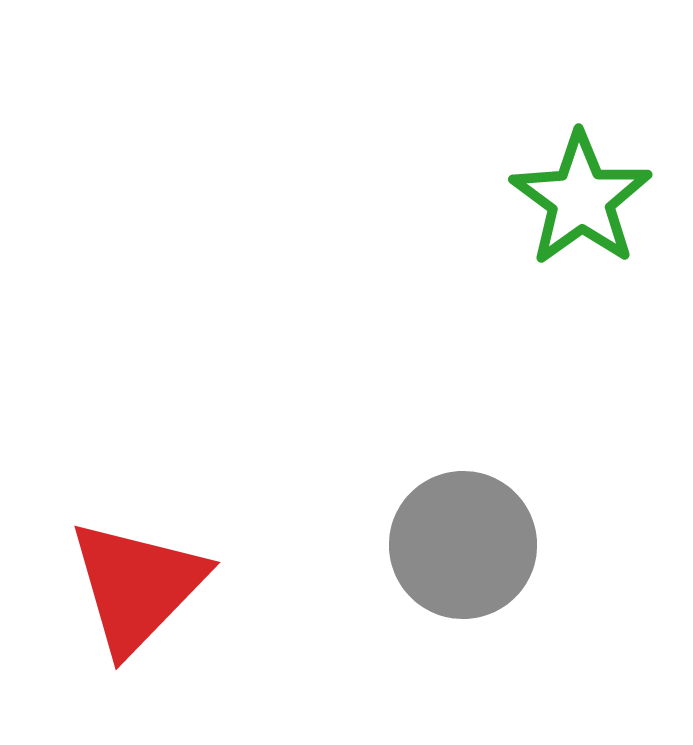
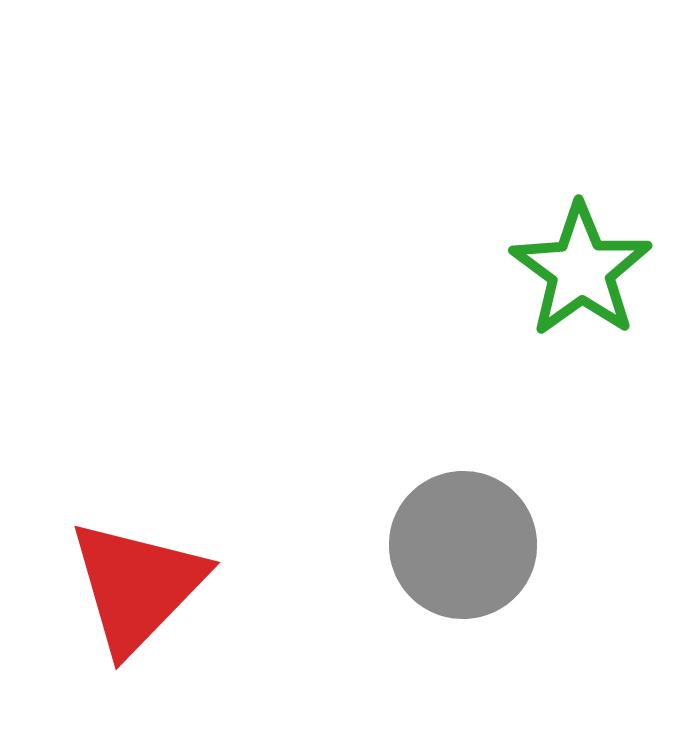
green star: moved 71 px down
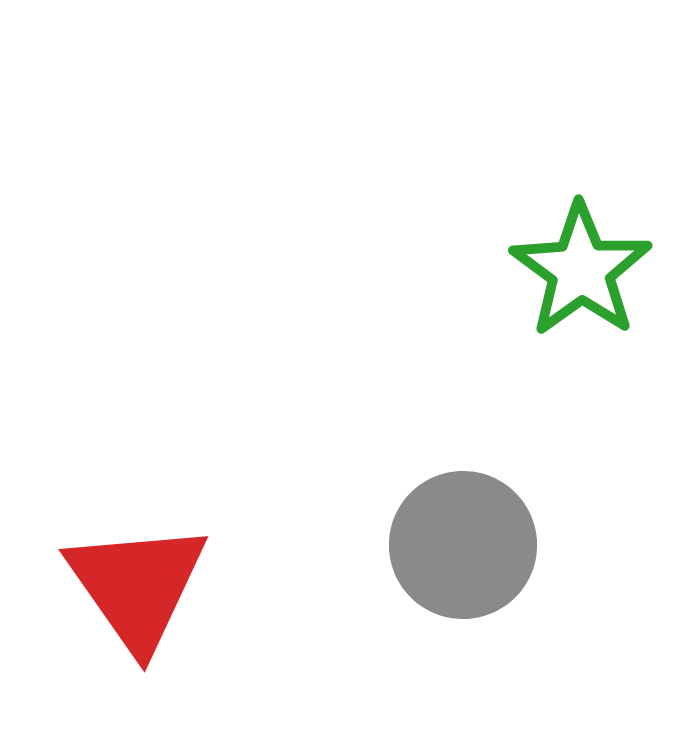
red triangle: rotated 19 degrees counterclockwise
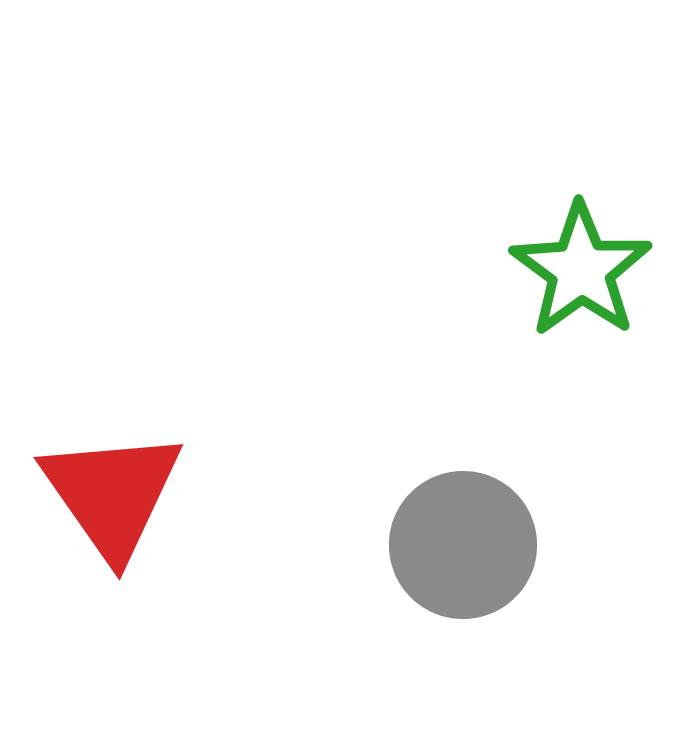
red triangle: moved 25 px left, 92 px up
